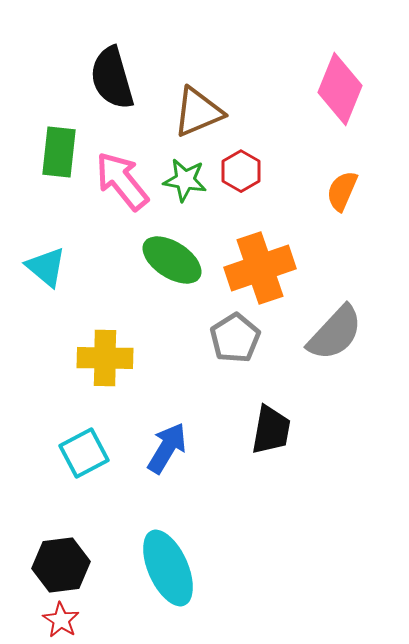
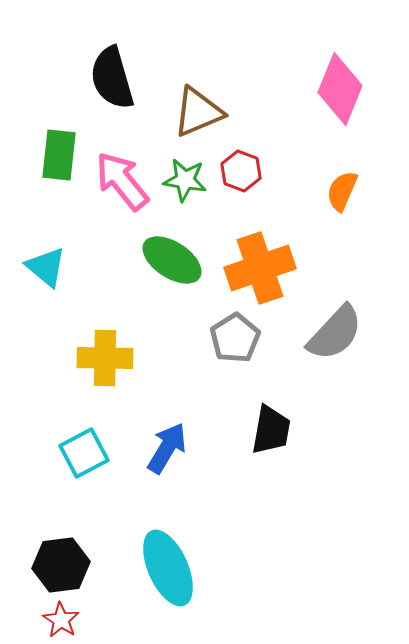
green rectangle: moved 3 px down
red hexagon: rotated 9 degrees counterclockwise
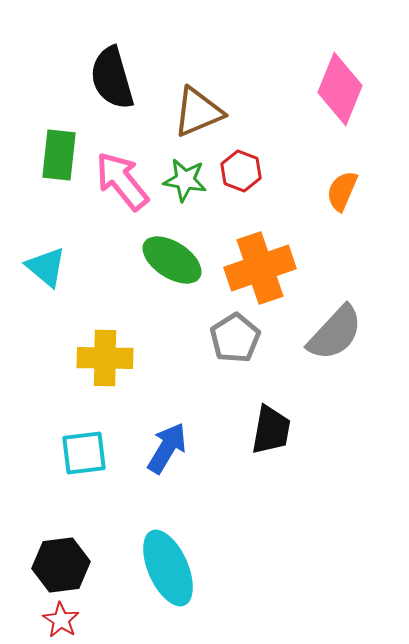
cyan square: rotated 21 degrees clockwise
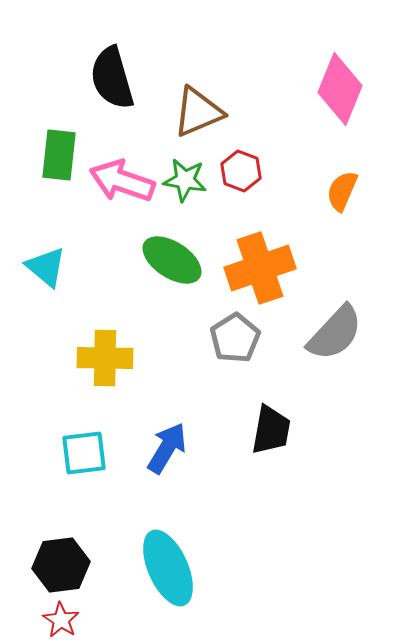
pink arrow: rotated 32 degrees counterclockwise
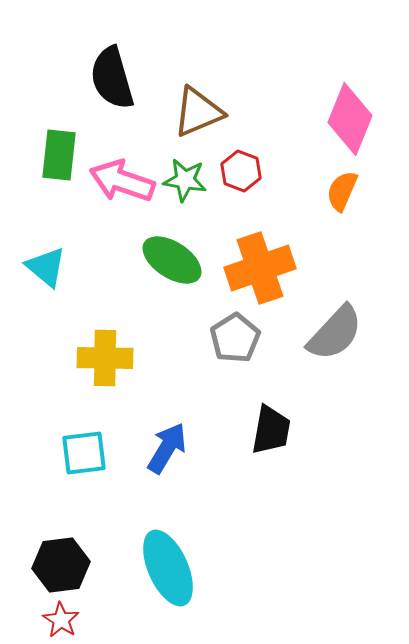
pink diamond: moved 10 px right, 30 px down
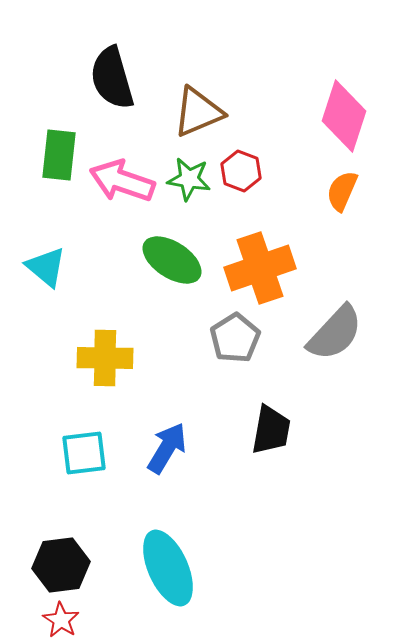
pink diamond: moved 6 px left, 3 px up; rotated 4 degrees counterclockwise
green star: moved 4 px right, 1 px up
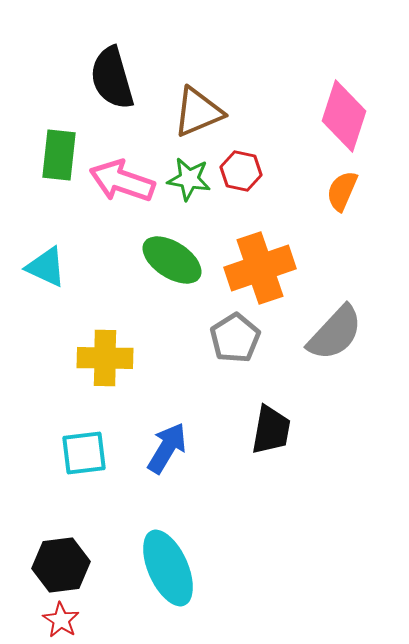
red hexagon: rotated 9 degrees counterclockwise
cyan triangle: rotated 15 degrees counterclockwise
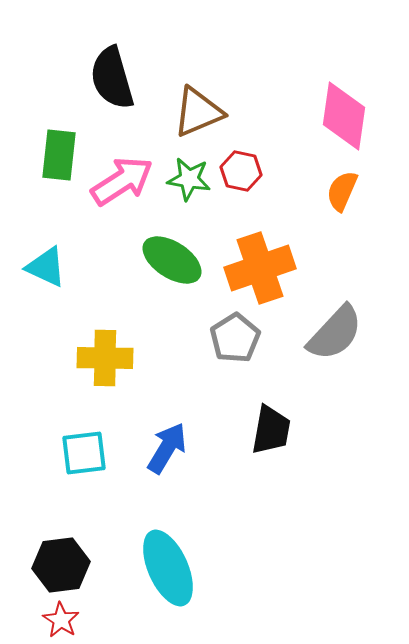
pink diamond: rotated 10 degrees counterclockwise
pink arrow: rotated 128 degrees clockwise
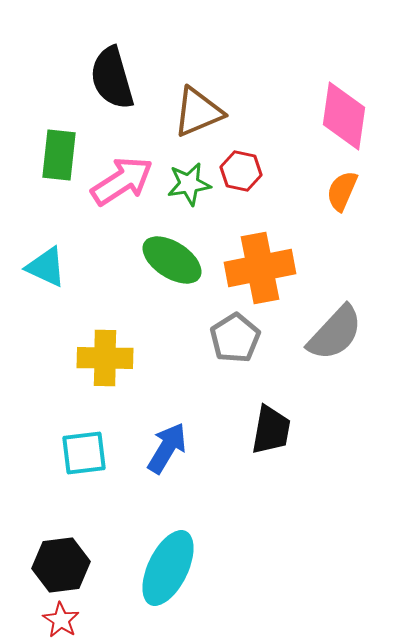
green star: moved 5 px down; rotated 18 degrees counterclockwise
orange cross: rotated 8 degrees clockwise
cyan ellipse: rotated 50 degrees clockwise
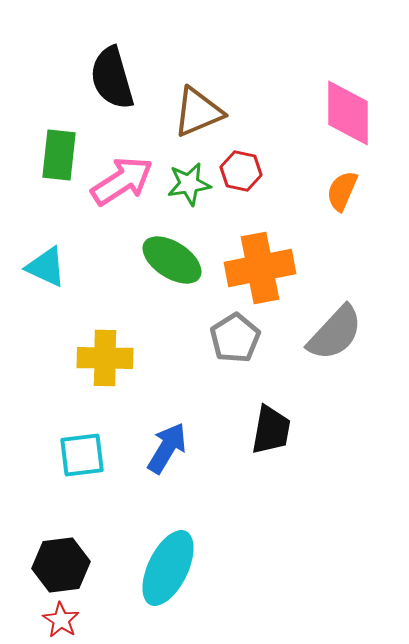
pink diamond: moved 4 px right, 3 px up; rotated 8 degrees counterclockwise
cyan square: moved 2 px left, 2 px down
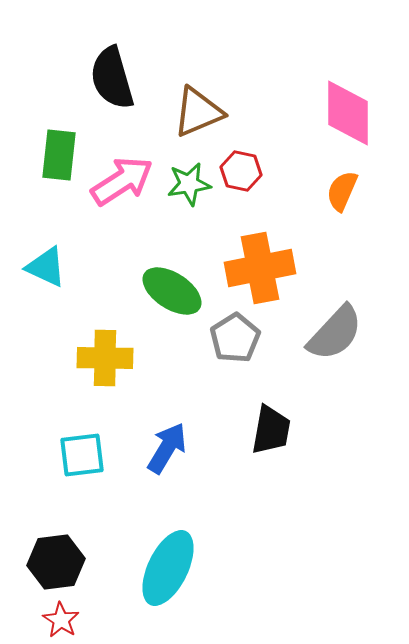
green ellipse: moved 31 px down
black hexagon: moved 5 px left, 3 px up
